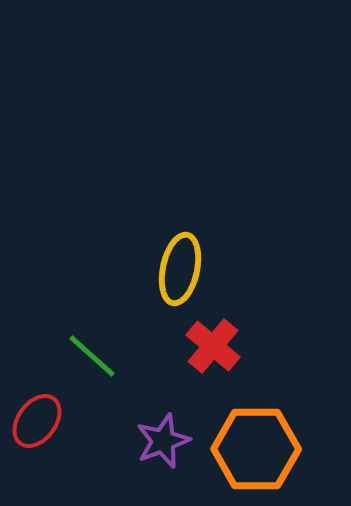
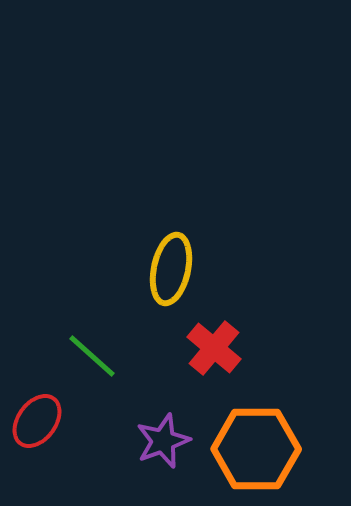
yellow ellipse: moved 9 px left
red cross: moved 1 px right, 2 px down
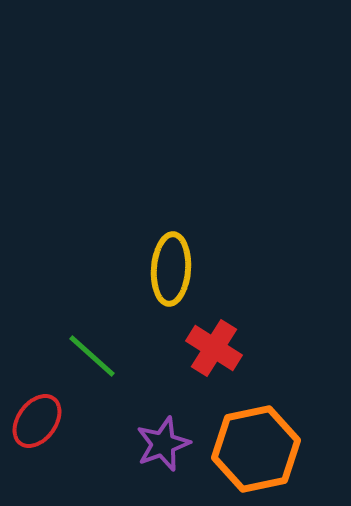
yellow ellipse: rotated 8 degrees counterclockwise
red cross: rotated 8 degrees counterclockwise
purple star: moved 3 px down
orange hexagon: rotated 12 degrees counterclockwise
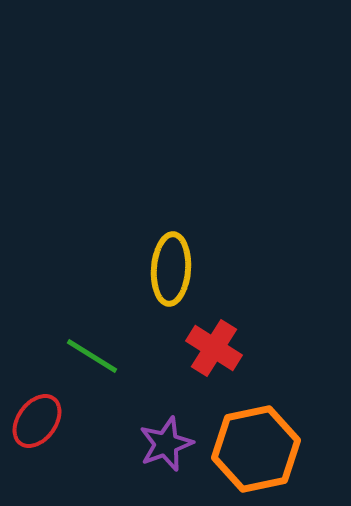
green line: rotated 10 degrees counterclockwise
purple star: moved 3 px right
